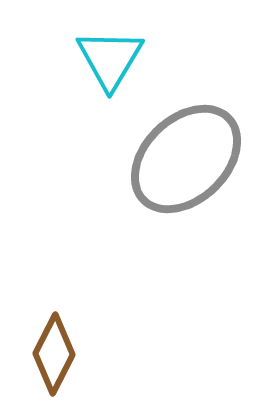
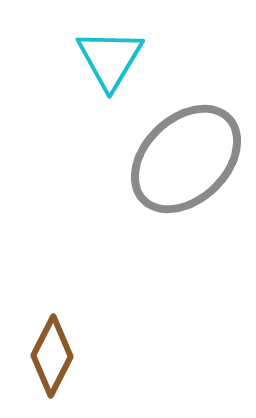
brown diamond: moved 2 px left, 2 px down
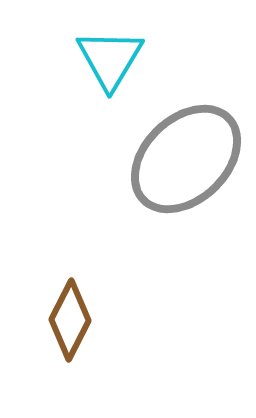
brown diamond: moved 18 px right, 36 px up
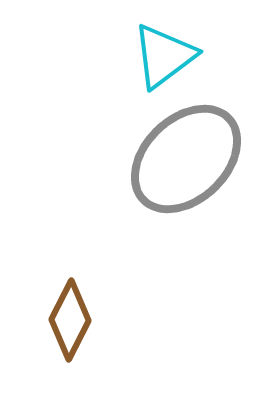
cyan triangle: moved 54 px right, 3 px up; rotated 22 degrees clockwise
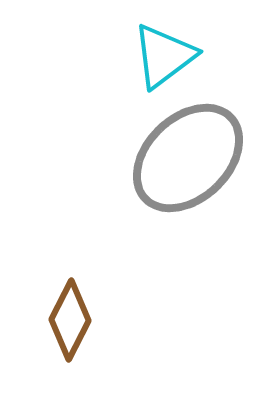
gray ellipse: moved 2 px right, 1 px up
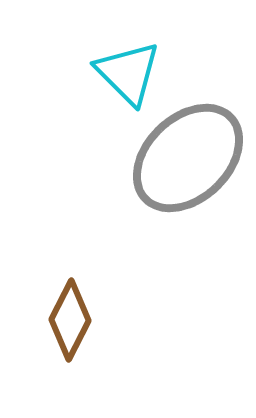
cyan triangle: moved 36 px left, 17 px down; rotated 38 degrees counterclockwise
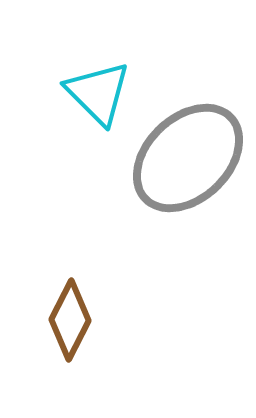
cyan triangle: moved 30 px left, 20 px down
